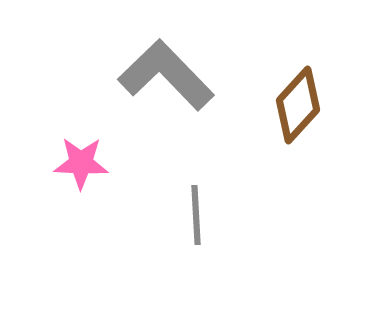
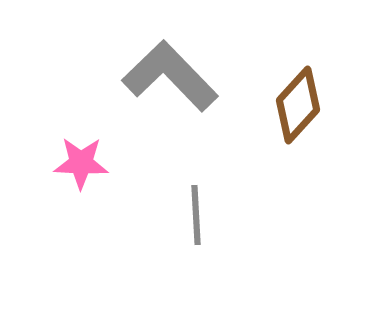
gray L-shape: moved 4 px right, 1 px down
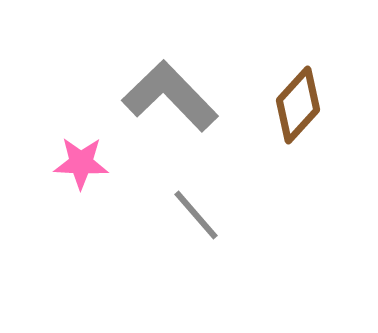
gray L-shape: moved 20 px down
gray line: rotated 38 degrees counterclockwise
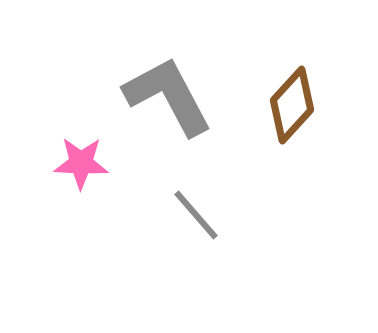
gray L-shape: moved 2 px left; rotated 16 degrees clockwise
brown diamond: moved 6 px left
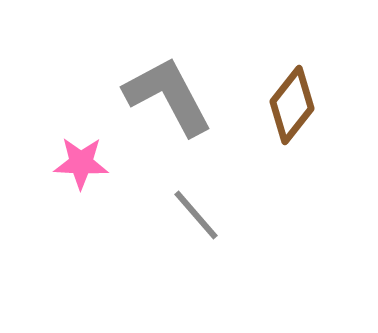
brown diamond: rotated 4 degrees counterclockwise
